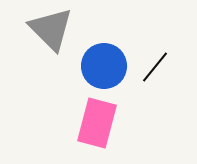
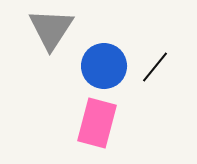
gray triangle: rotated 18 degrees clockwise
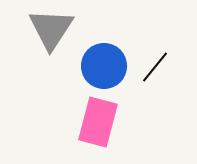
pink rectangle: moved 1 px right, 1 px up
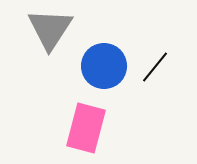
gray triangle: moved 1 px left
pink rectangle: moved 12 px left, 6 px down
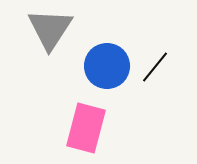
blue circle: moved 3 px right
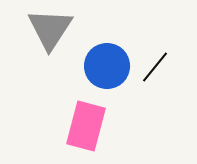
pink rectangle: moved 2 px up
